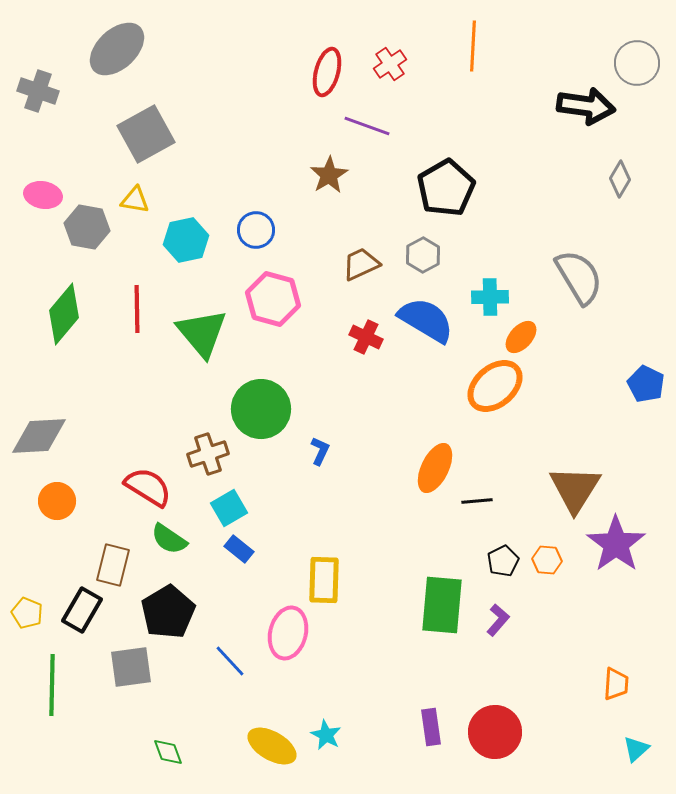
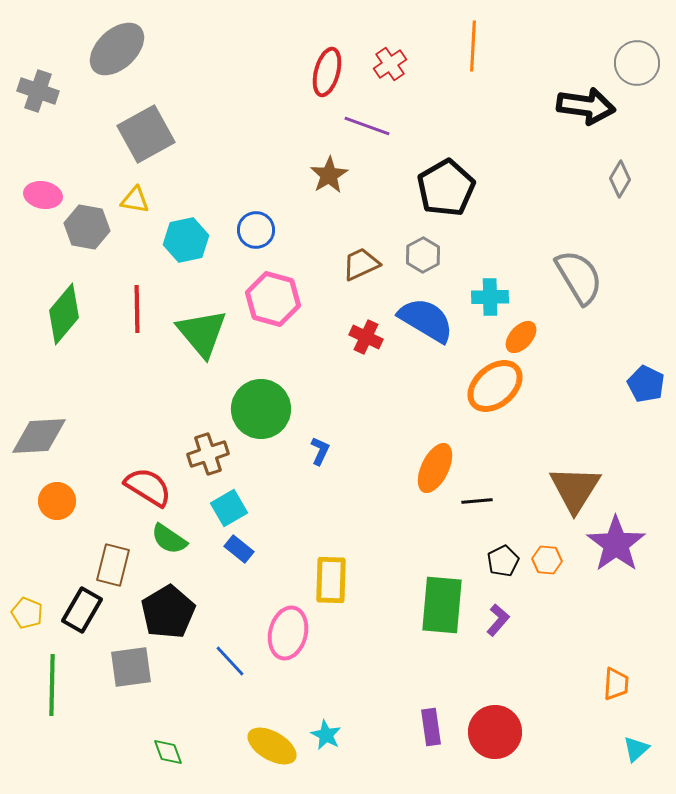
yellow rectangle at (324, 580): moved 7 px right
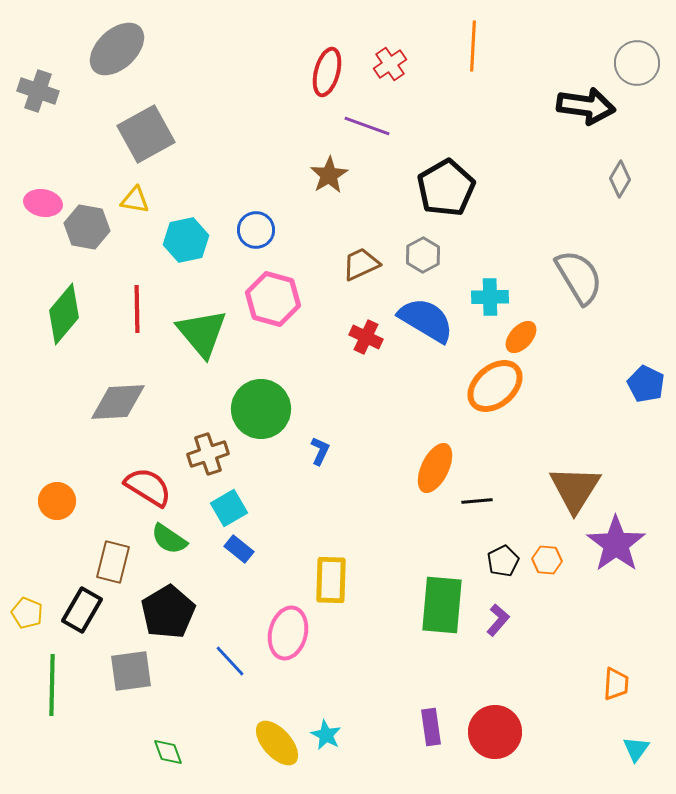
pink ellipse at (43, 195): moved 8 px down
gray diamond at (39, 436): moved 79 px right, 34 px up
brown rectangle at (113, 565): moved 3 px up
gray square at (131, 667): moved 4 px down
yellow ellipse at (272, 746): moved 5 px right, 3 px up; rotated 18 degrees clockwise
cyan triangle at (636, 749): rotated 12 degrees counterclockwise
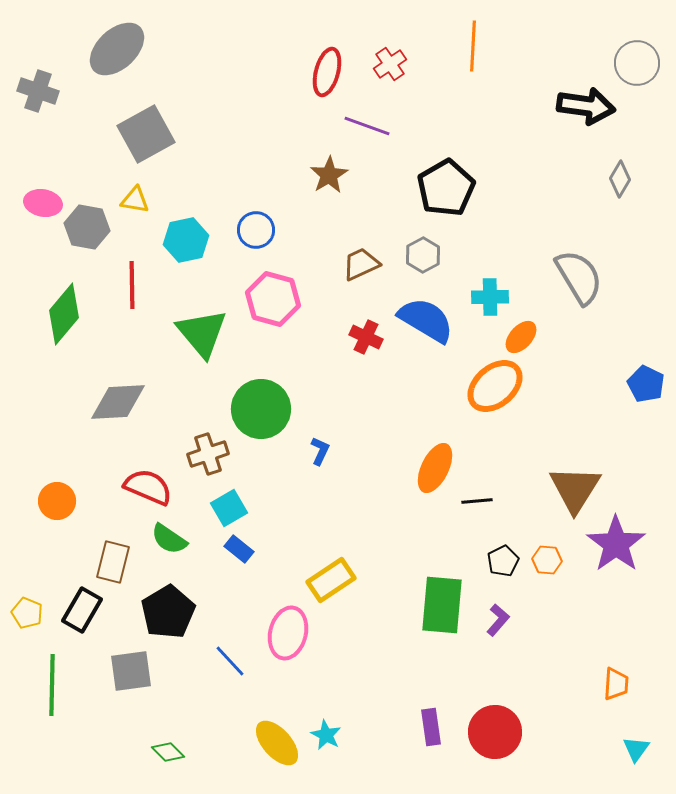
red line at (137, 309): moved 5 px left, 24 px up
red semicircle at (148, 487): rotated 9 degrees counterclockwise
yellow rectangle at (331, 580): rotated 54 degrees clockwise
green diamond at (168, 752): rotated 24 degrees counterclockwise
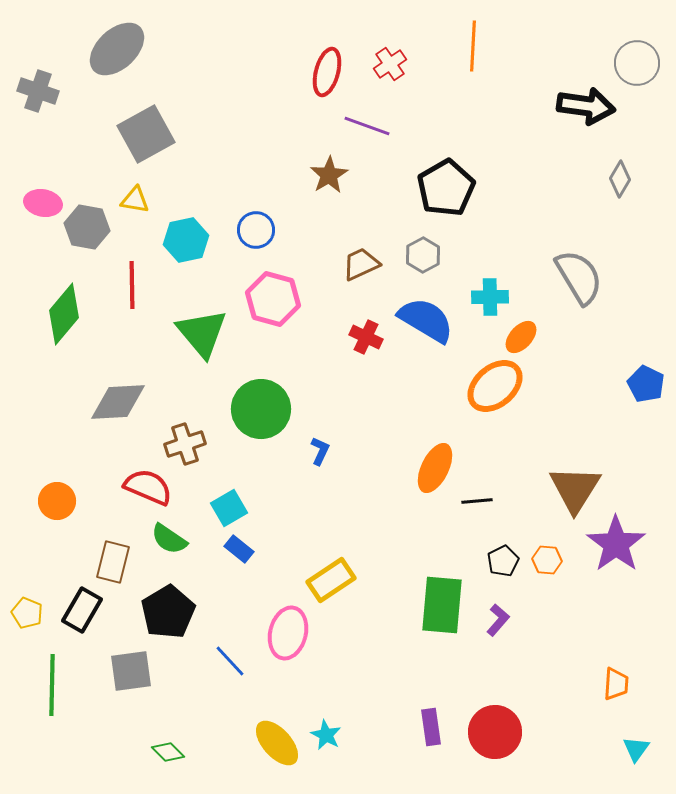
brown cross at (208, 454): moved 23 px left, 10 px up
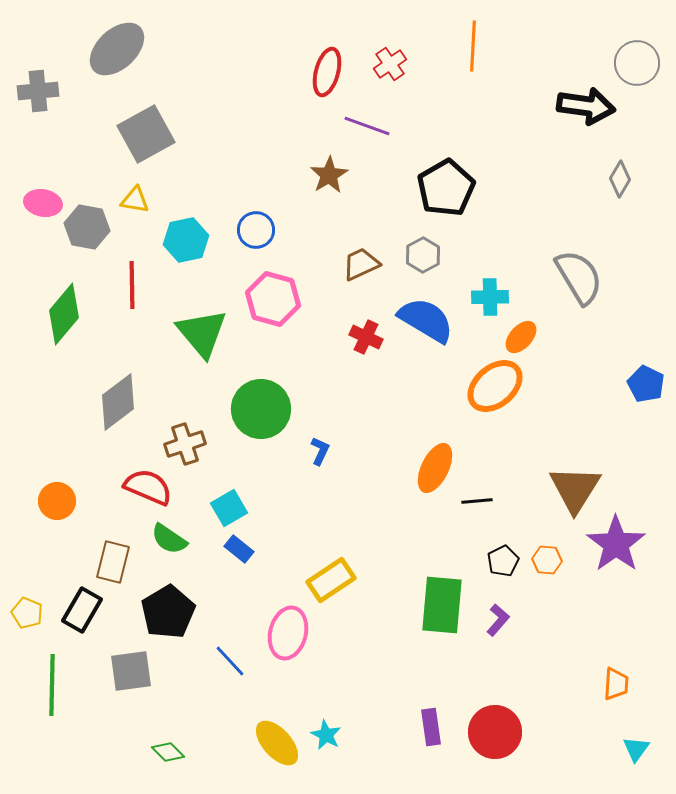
gray cross at (38, 91): rotated 24 degrees counterclockwise
gray diamond at (118, 402): rotated 34 degrees counterclockwise
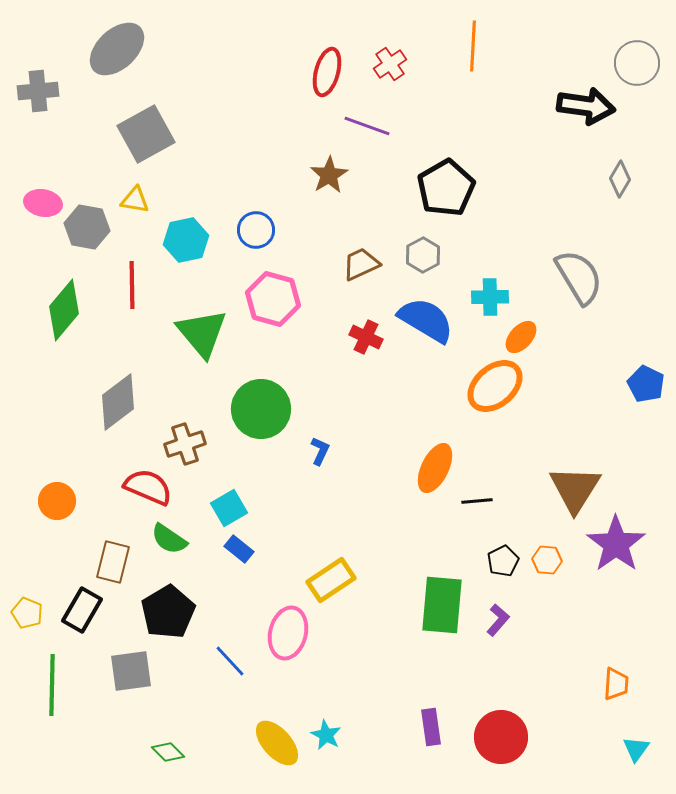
green diamond at (64, 314): moved 4 px up
red circle at (495, 732): moved 6 px right, 5 px down
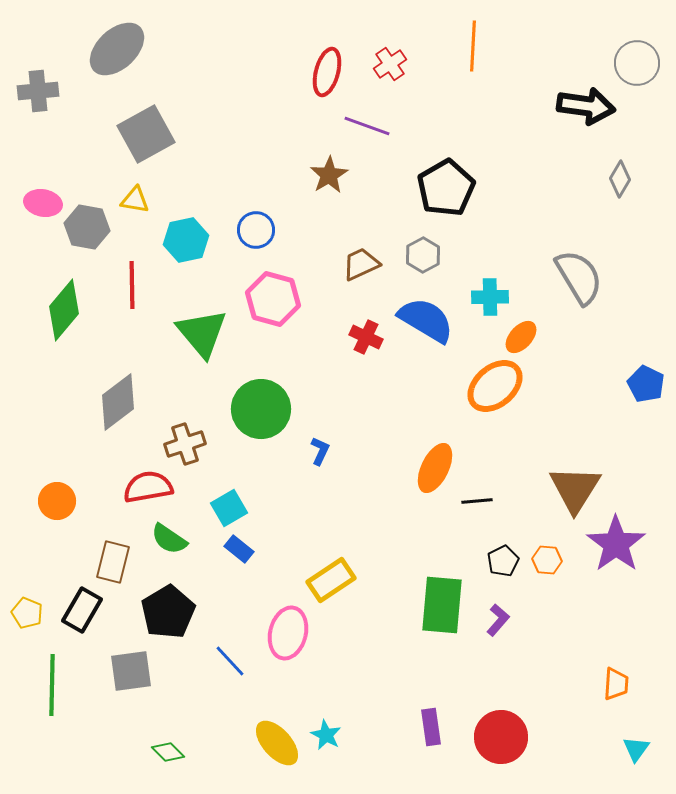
red semicircle at (148, 487): rotated 33 degrees counterclockwise
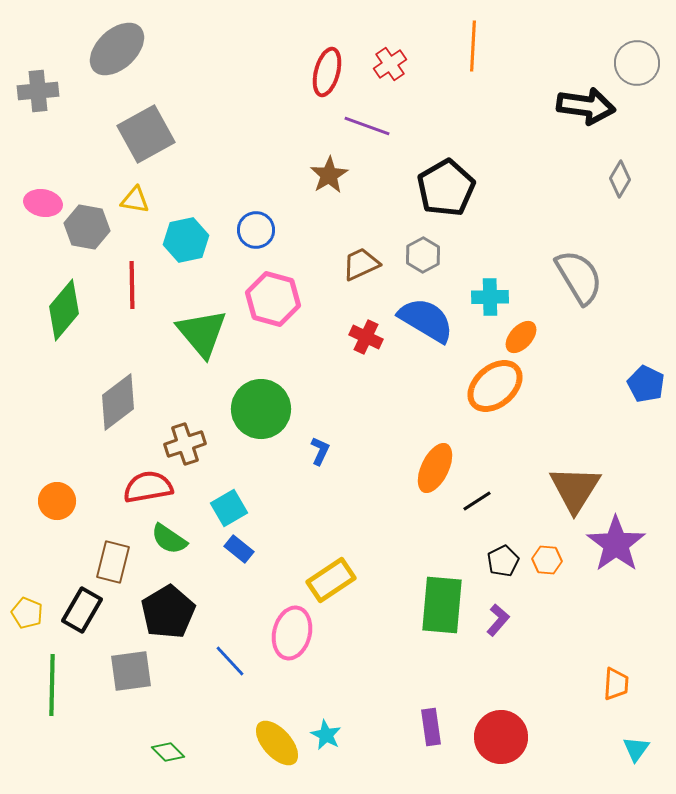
black line at (477, 501): rotated 28 degrees counterclockwise
pink ellipse at (288, 633): moved 4 px right
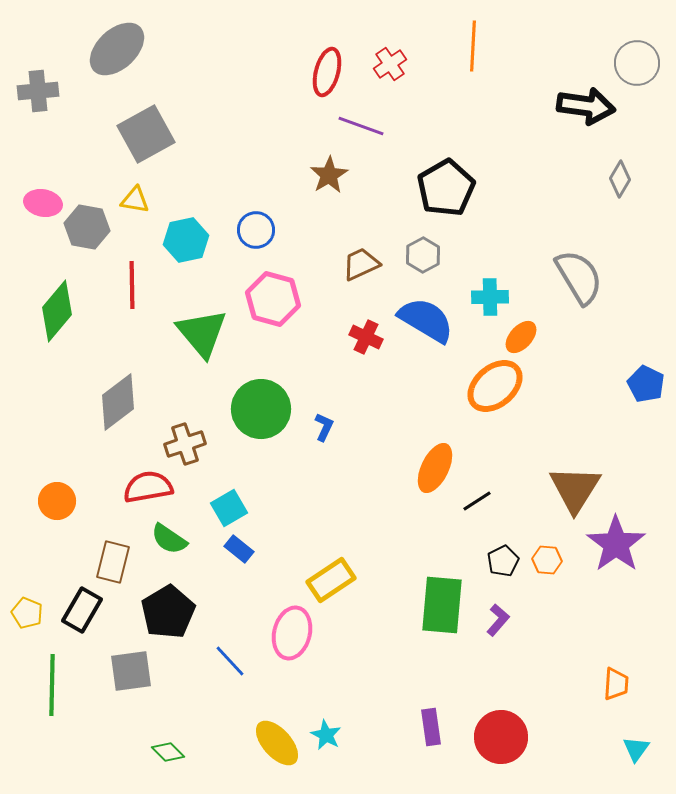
purple line at (367, 126): moved 6 px left
green diamond at (64, 310): moved 7 px left, 1 px down
blue L-shape at (320, 451): moved 4 px right, 24 px up
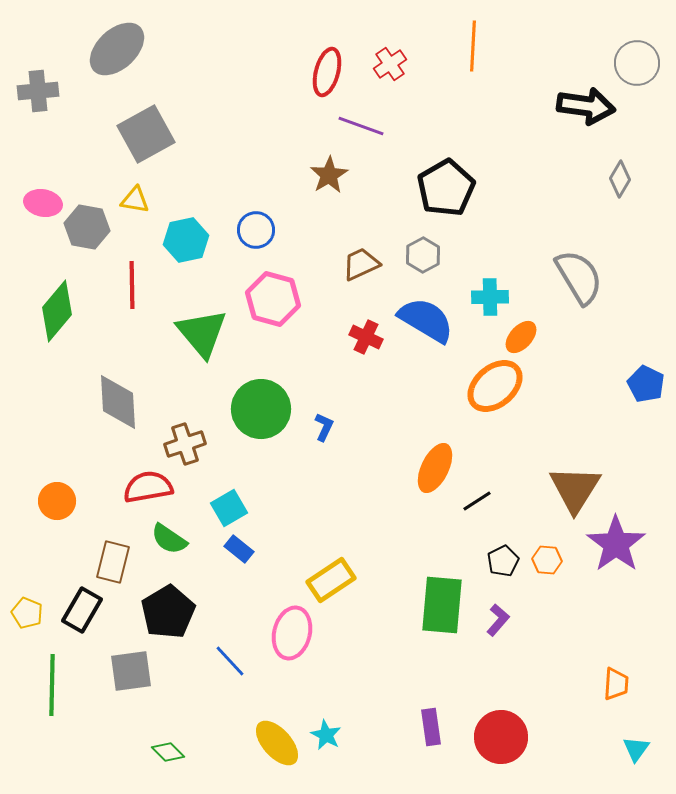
gray diamond at (118, 402): rotated 56 degrees counterclockwise
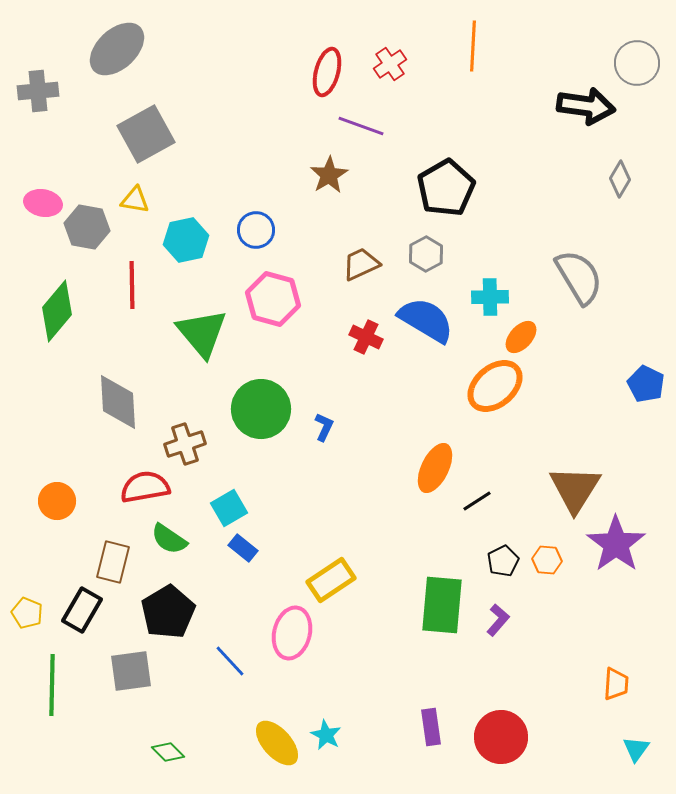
gray hexagon at (423, 255): moved 3 px right, 1 px up
red semicircle at (148, 487): moved 3 px left
blue rectangle at (239, 549): moved 4 px right, 1 px up
